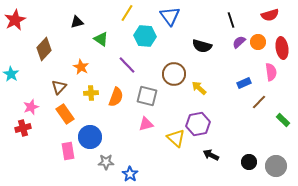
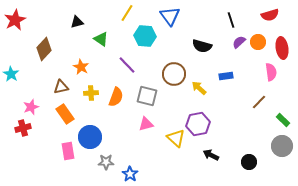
blue rectangle: moved 18 px left, 7 px up; rotated 16 degrees clockwise
brown triangle: moved 2 px right; rotated 35 degrees clockwise
gray circle: moved 6 px right, 20 px up
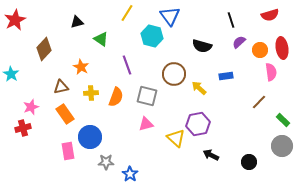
cyan hexagon: moved 7 px right; rotated 10 degrees clockwise
orange circle: moved 2 px right, 8 px down
purple line: rotated 24 degrees clockwise
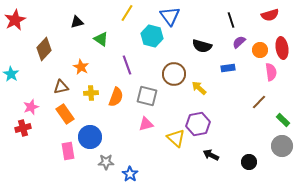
blue rectangle: moved 2 px right, 8 px up
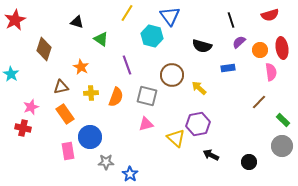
black triangle: rotated 32 degrees clockwise
brown diamond: rotated 25 degrees counterclockwise
brown circle: moved 2 px left, 1 px down
red cross: rotated 28 degrees clockwise
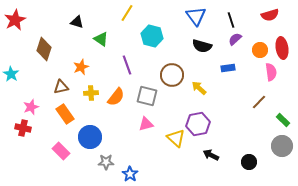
blue triangle: moved 26 px right
purple semicircle: moved 4 px left, 3 px up
orange star: rotated 21 degrees clockwise
orange semicircle: rotated 18 degrees clockwise
pink rectangle: moved 7 px left; rotated 36 degrees counterclockwise
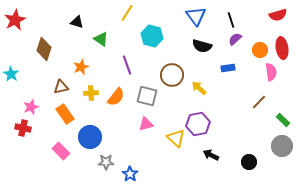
red semicircle: moved 8 px right
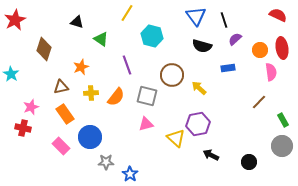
red semicircle: rotated 138 degrees counterclockwise
black line: moved 7 px left
green rectangle: rotated 16 degrees clockwise
pink rectangle: moved 5 px up
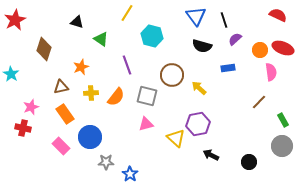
red ellipse: moved 1 px right; rotated 60 degrees counterclockwise
